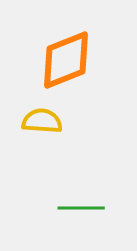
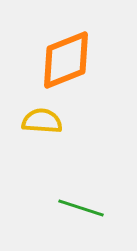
green line: rotated 18 degrees clockwise
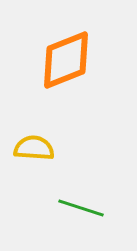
yellow semicircle: moved 8 px left, 27 px down
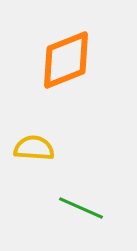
green line: rotated 6 degrees clockwise
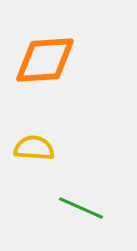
orange diamond: moved 21 px left; rotated 18 degrees clockwise
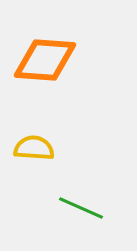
orange diamond: rotated 8 degrees clockwise
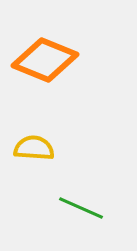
orange diamond: rotated 18 degrees clockwise
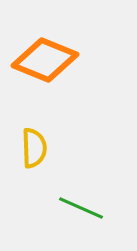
yellow semicircle: rotated 84 degrees clockwise
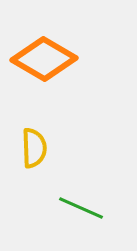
orange diamond: moved 1 px left, 1 px up; rotated 8 degrees clockwise
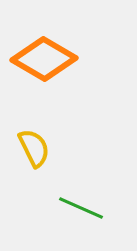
yellow semicircle: rotated 24 degrees counterclockwise
